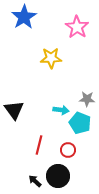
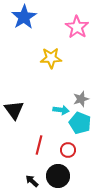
gray star: moved 6 px left; rotated 21 degrees counterclockwise
black arrow: moved 3 px left
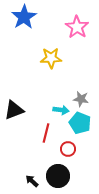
gray star: rotated 28 degrees clockwise
black triangle: rotated 45 degrees clockwise
red line: moved 7 px right, 12 px up
red circle: moved 1 px up
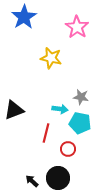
yellow star: rotated 15 degrees clockwise
gray star: moved 2 px up
cyan arrow: moved 1 px left, 1 px up
cyan pentagon: rotated 10 degrees counterclockwise
black circle: moved 2 px down
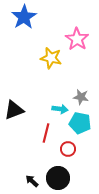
pink star: moved 12 px down
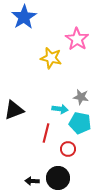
black arrow: rotated 40 degrees counterclockwise
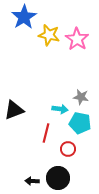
yellow star: moved 2 px left, 23 px up
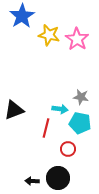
blue star: moved 2 px left, 1 px up
red line: moved 5 px up
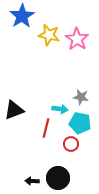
red circle: moved 3 px right, 5 px up
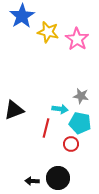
yellow star: moved 1 px left, 3 px up
gray star: moved 1 px up
